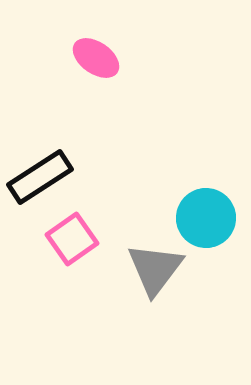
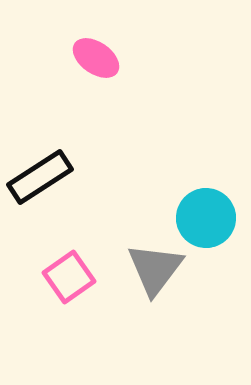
pink square: moved 3 px left, 38 px down
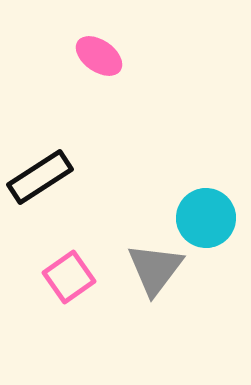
pink ellipse: moved 3 px right, 2 px up
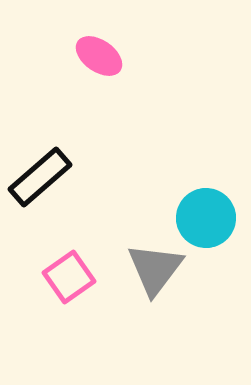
black rectangle: rotated 8 degrees counterclockwise
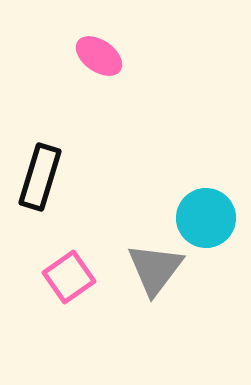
black rectangle: rotated 32 degrees counterclockwise
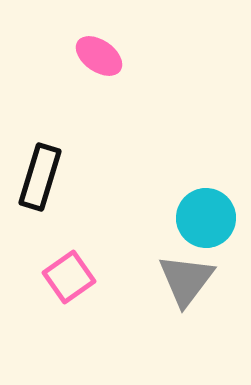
gray triangle: moved 31 px right, 11 px down
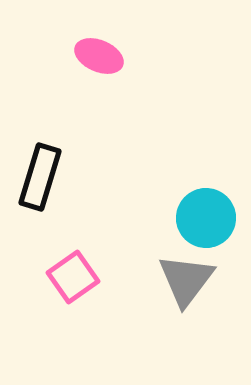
pink ellipse: rotated 12 degrees counterclockwise
pink square: moved 4 px right
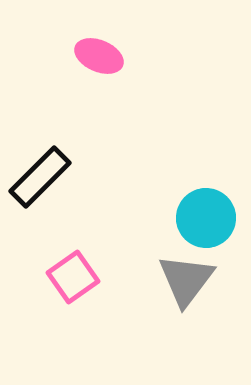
black rectangle: rotated 28 degrees clockwise
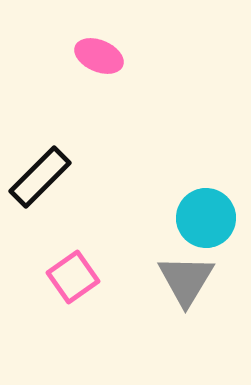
gray triangle: rotated 6 degrees counterclockwise
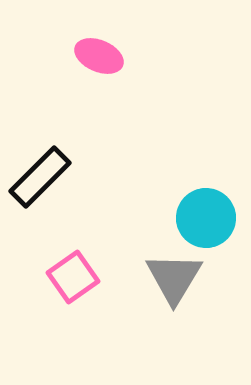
gray triangle: moved 12 px left, 2 px up
